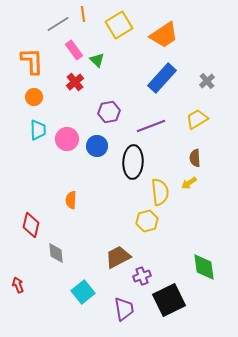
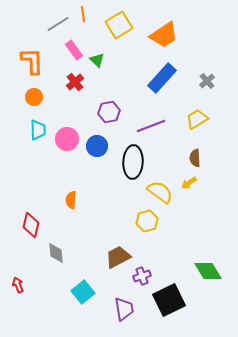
yellow semicircle: rotated 48 degrees counterclockwise
green diamond: moved 4 px right, 4 px down; rotated 24 degrees counterclockwise
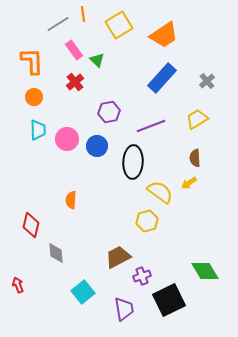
green diamond: moved 3 px left
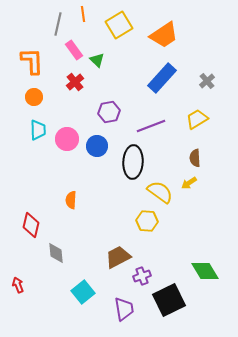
gray line: rotated 45 degrees counterclockwise
yellow hexagon: rotated 20 degrees clockwise
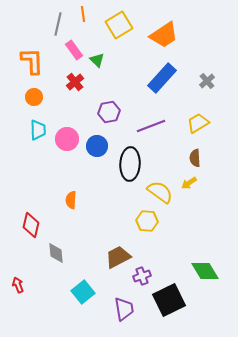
yellow trapezoid: moved 1 px right, 4 px down
black ellipse: moved 3 px left, 2 px down
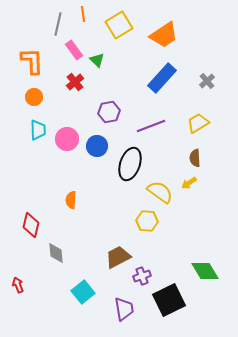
black ellipse: rotated 16 degrees clockwise
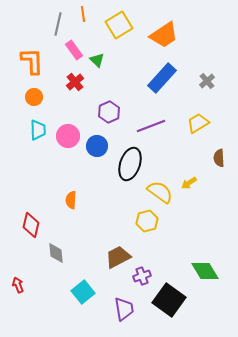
purple hexagon: rotated 15 degrees counterclockwise
pink circle: moved 1 px right, 3 px up
brown semicircle: moved 24 px right
yellow hexagon: rotated 20 degrees counterclockwise
black square: rotated 28 degrees counterclockwise
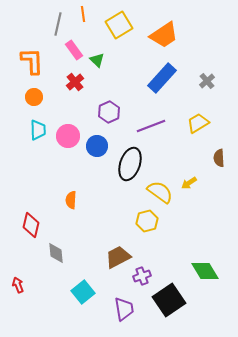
black square: rotated 20 degrees clockwise
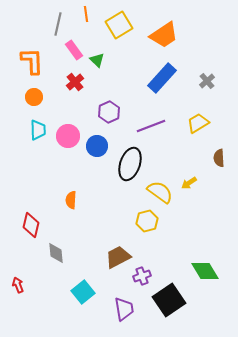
orange line: moved 3 px right
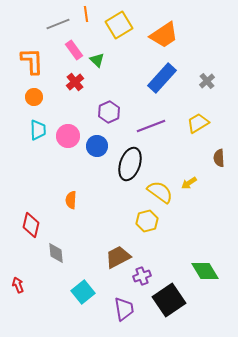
gray line: rotated 55 degrees clockwise
